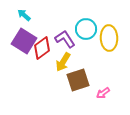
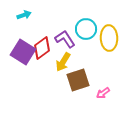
cyan arrow: rotated 120 degrees clockwise
purple square: moved 1 px left, 11 px down
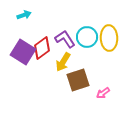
cyan circle: moved 1 px right, 8 px down
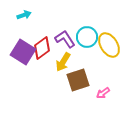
yellow ellipse: moved 7 px down; rotated 30 degrees counterclockwise
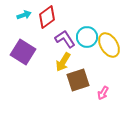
red diamond: moved 5 px right, 31 px up
pink arrow: rotated 24 degrees counterclockwise
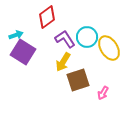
cyan arrow: moved 8 px left, 20 px down
yellow ellipse: moved 3 px down
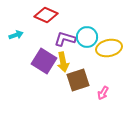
red diamond: moved 1 px left, 2 px up; rotated 60 degrees clockwise
purple L-shape: rotated 40 degrees counterclockwise
yellow ellipse: rotated 70 degrees counterclockwise
purple square: moved 21 px right, 9 px down
yellow arrow: rotated 42 degrees counterclockwise
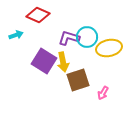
red diamond: moved 8 px left
purple L-shape: moved 4 px right, 1 px up
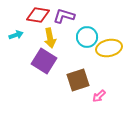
red diamond: rotated 15 degrees counterclockwise
purple L-shape: moved 5 px left, 22 px up
yellow arrow: moved 13 px left, 24 px up
pink arrow: moved 4 px left, 3 px down; rotated 16 degrees clockwise
